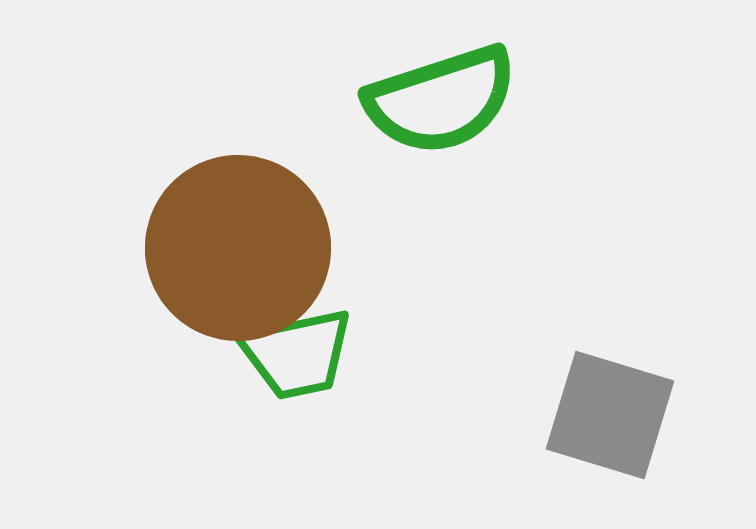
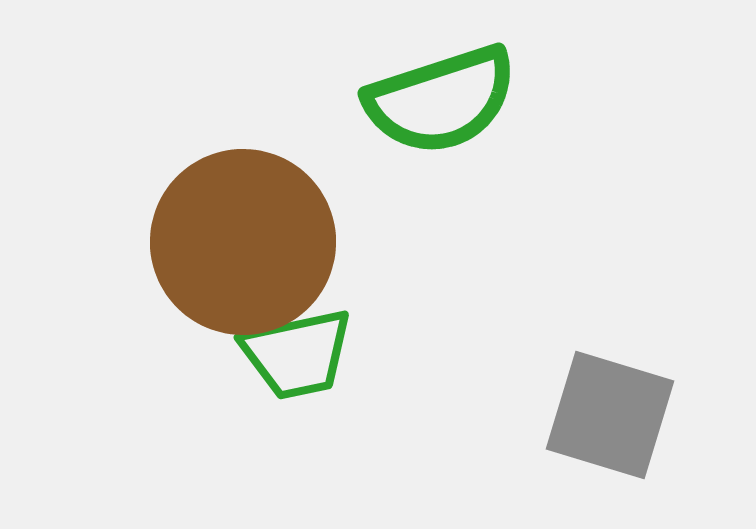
brown circle: moved 5 px right, 6 px up
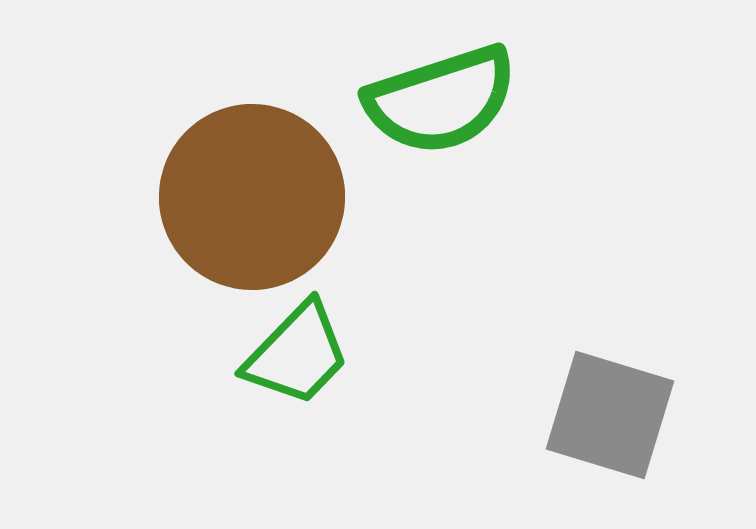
brown circle: moved 9 px right, 45 px up
green trapezoid: rotated 34 degrees counterclockwise
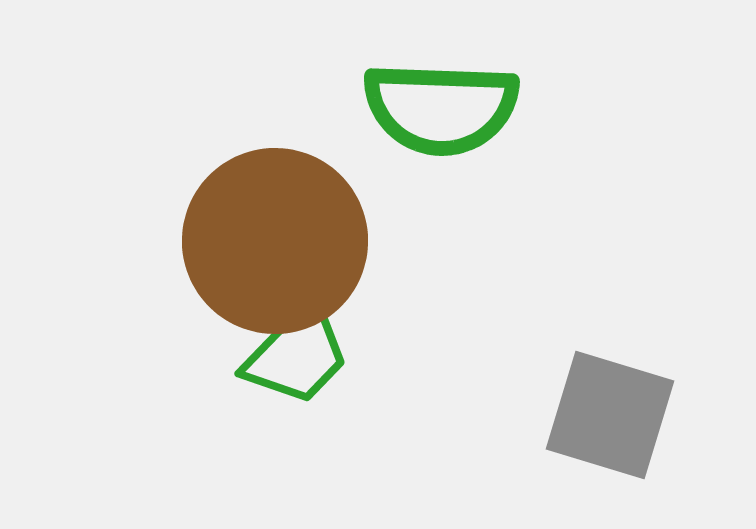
green semicircle: moved 8 px down; rotated 20 degrees clockwise
brown circle: moved 23 px right, 44 px down
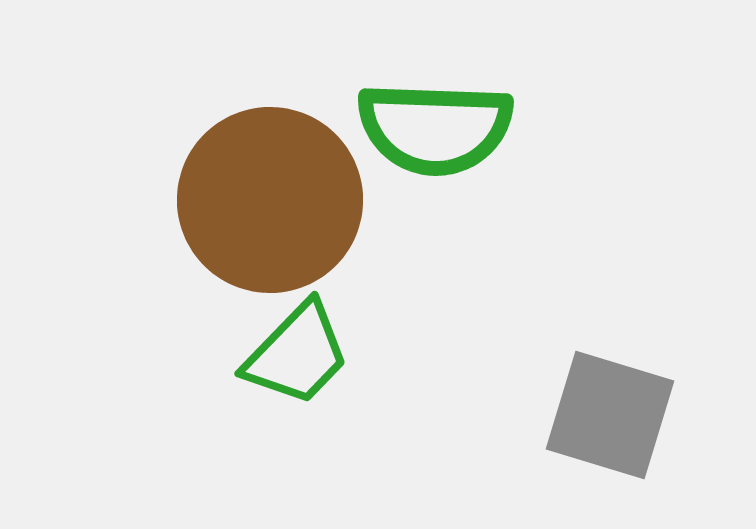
green semicircle: moved 6 px left, 20 px down
brown circle: moved 5 px left, 41 px up
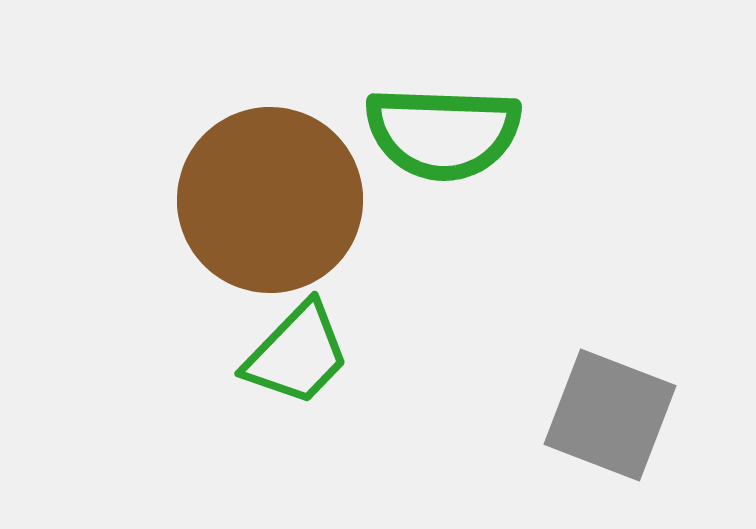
green semicircle: moved 8 px right, 5 px down
gray square: rotated 4 degrees clockwise
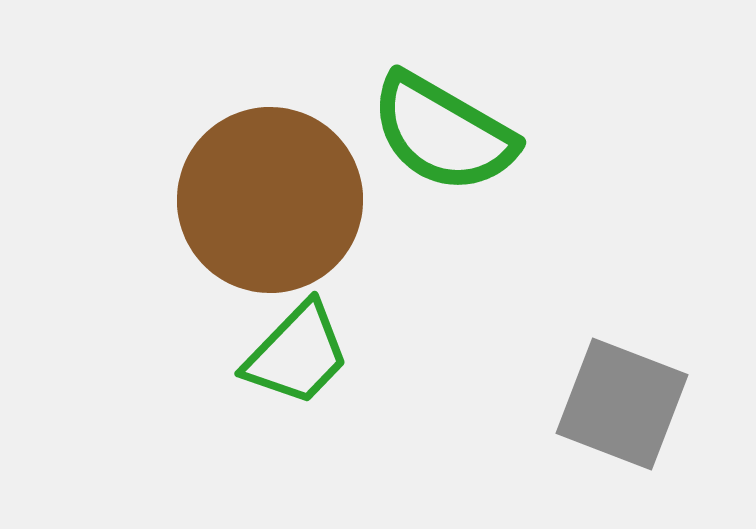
green semicircle: rotated 28 degrees clockwise
gray square: moved 12 px right, 11 px up
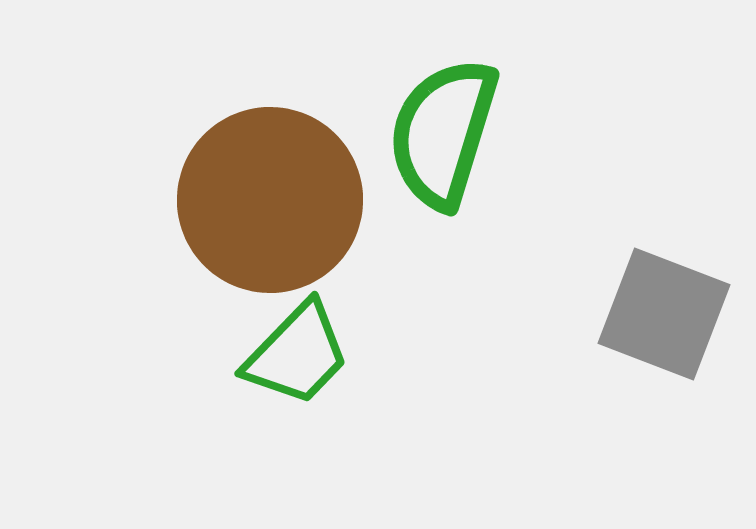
green semicircle: rotated 77 degrees clockwise
gray square: moved 42 px right, 90 px up
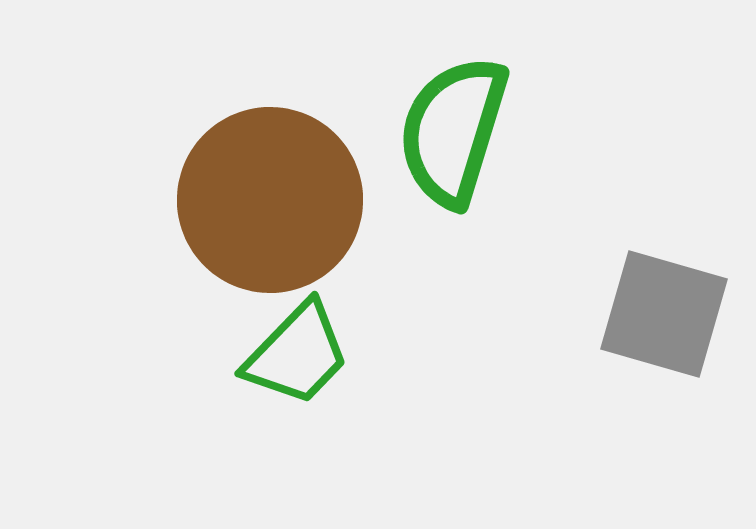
green semicircle: moved 10 px right, 2 px up
gray square: rotated 5 degrees counterclockwise
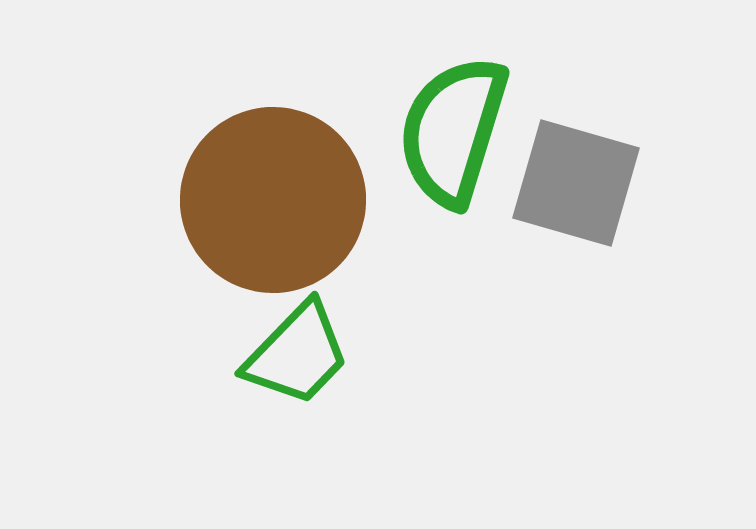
brown circle: moved 3 px right
gray square: moved 88 px left, 131 px up
